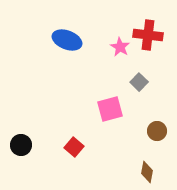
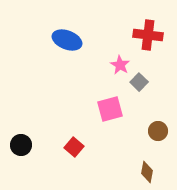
pink star: moved 18 px down
brown circle: moved 1 px right
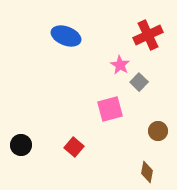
red cross: rotated 32 degrees counterclockwise
blue ellipse: moved 1 px left, 4 px up
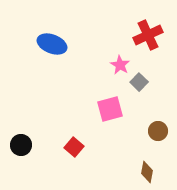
blue ellipse: moved 14 px left, 8 px down
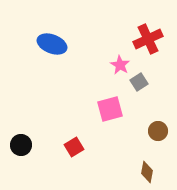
red cross: moved 4 px down
gray square: rotated 12 degrees clockwise
red square: rotated 18 degrees clockwise
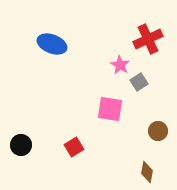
pink square: rotated 24 degrees clockwise
